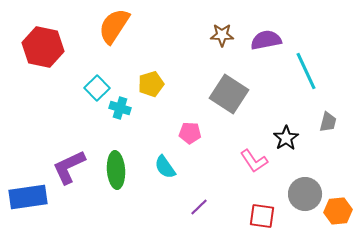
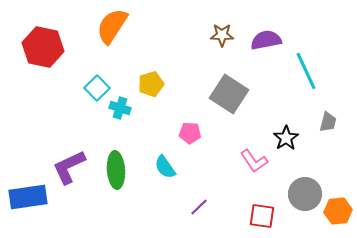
orange semicircle: moved 2 px left
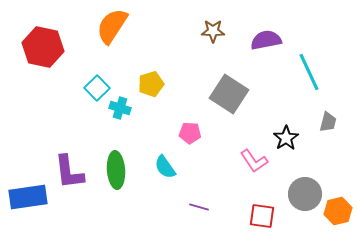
brown star: moved 9 px left, 4 px up
cyan line: moved 3 px right, 1 px down
purple L-shape: moved 5 px down; rotated 72 degrees counterclockwise
purple line: rotated 60 degrees clockwise
orange hexagon: rotated 8 degrees counterclockwise
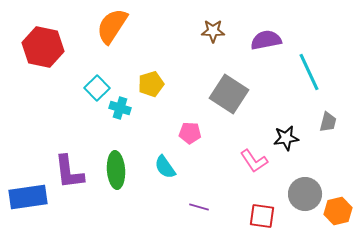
black star: rotated 25 degrees clockwise
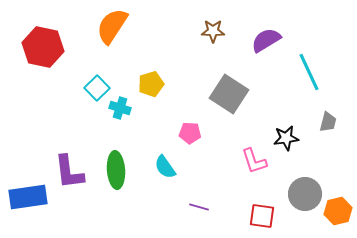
purple semicircle: rotated 20 degrees counterclockwise
pink L-shape: rotated 16 degrees clockwise
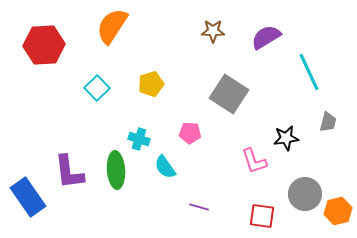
purple semicircle: moved 3 px up
red hexagon: moved 1 px right, 2 px up; rotated 15 degrees counterclockwise
cyan cross: moved 19 px right, 31 px down
blue rectangle: rotated 63 degrees clockwise
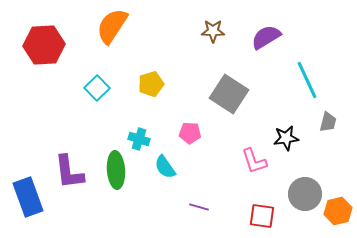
cyan line: moved 2 px left, 8 px down
blue rectangle: rotated 15 degrees clockwise
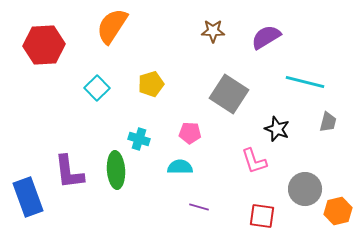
cyan line: moved 2 px left, 2 px down; rotated 51 degrees counterclockwise
black star: moved 9 px left, 9 px up; rotated 30 degrees clockwise
cyan semicircle: moved 15 px right; rotated 125 degrees clockwise
gray circle: moved 5 px up
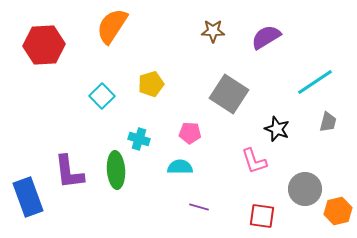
cyan line: moved 10 px right; rotated 48 degrees counterclockwise
cyan square: moved 5 px right, 8 px down
